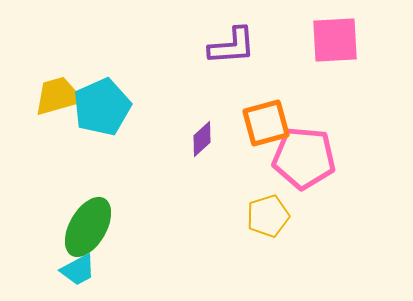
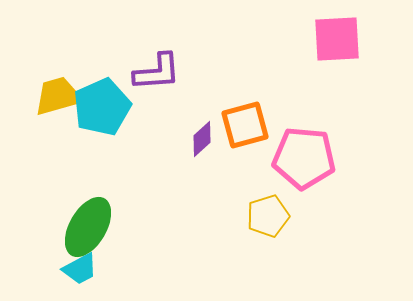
pink square: moved 2 px right, 1 px up
purple L-shape: moved 75 px left, 26 px down
orange square: moved 21 px left, 2 px down
cyan trapezoid: moved 2 px right, 1 px up
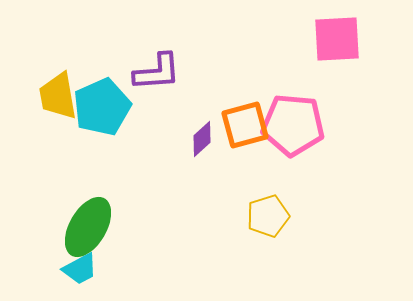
yellow trapezoid: rotated 84 degrees counterclockwise
pink pentagon: moved 11 px left, 33 px up
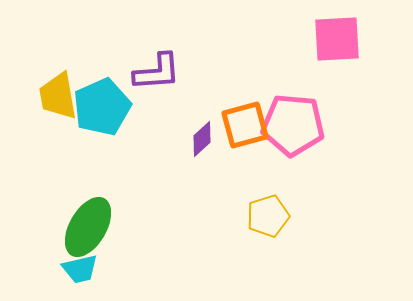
cyan trapezoid: rotated 15 degrees clockwise
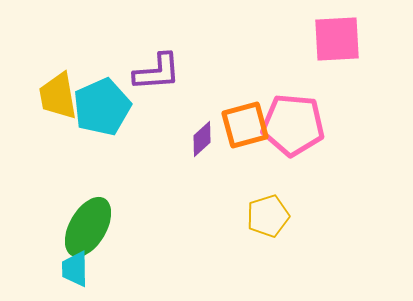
cyan trapezoid: moved 5 px left; rotated 102 degrees clockwise
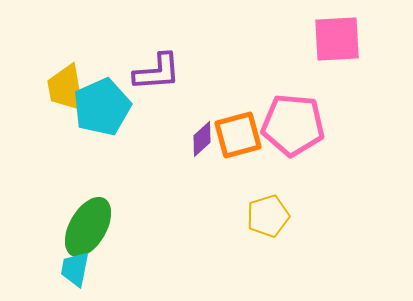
yellow trapezoid: moved 8 px right, 8 px up
orange square: moved 7 px left, 10 px down
cyan trapezoid: rotated 12 degrees clockwise
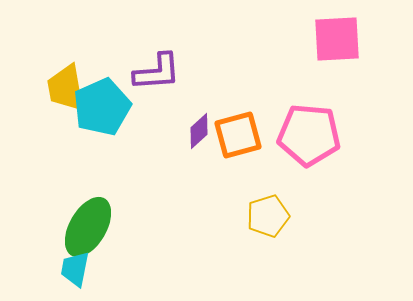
pink pentagon: moved 16 px right, 10 px down
purple diamond: moved 3 px left, 8 px up
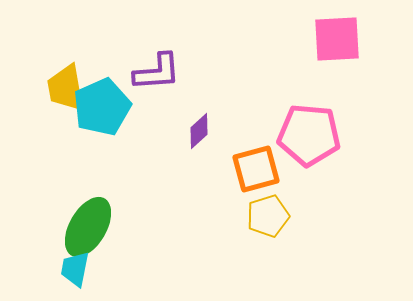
orange square: moved 18 px right, 34 px down
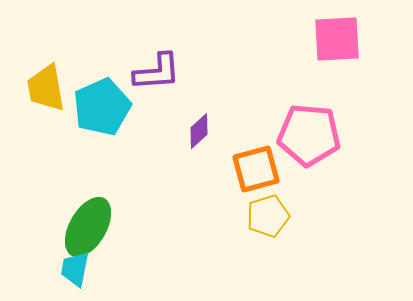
yellow trapezoid: moved 20 px left
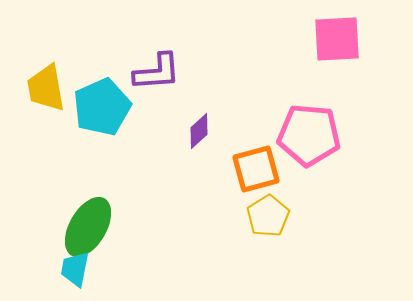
yellow pentagon: rotated 15 degrees counterclockwise
